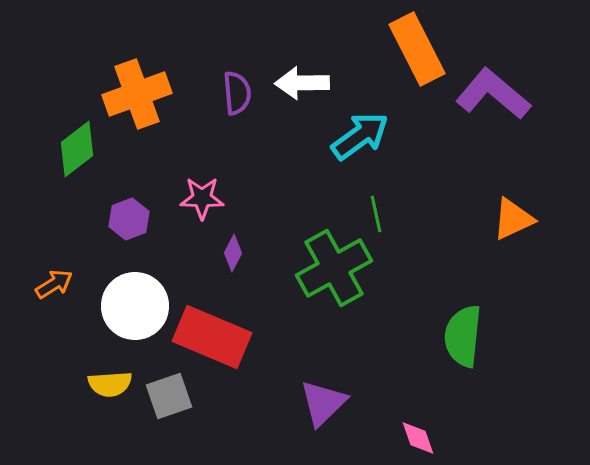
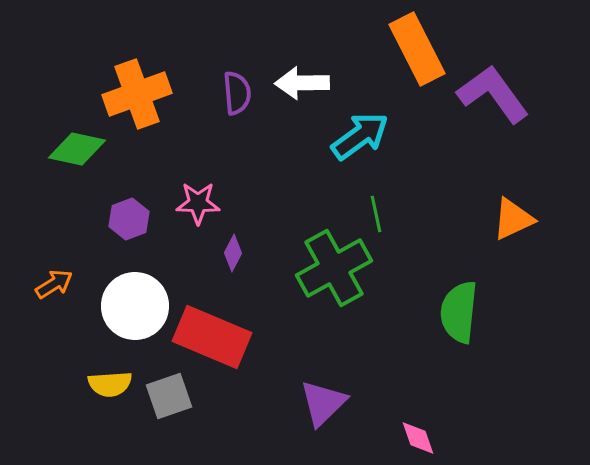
purple L-shape: rotated 14 degrees clockwise
green diamond: rotated 50 degrees clockwise
pink star: moved 4 px left, 5 px down
green semicircle: moved 4 px left, 24 px up
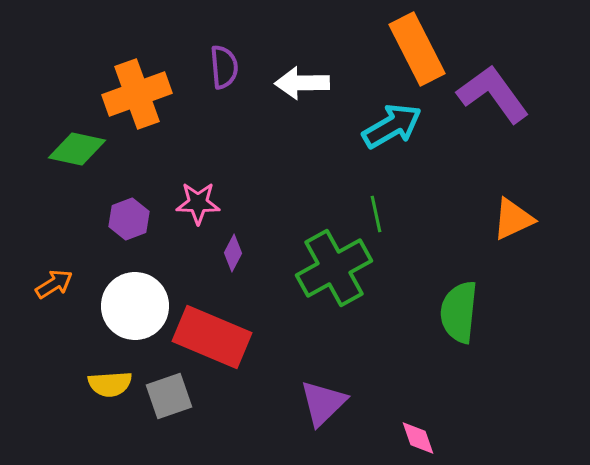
purple semicircle: moved 13 px left, 26 px up
cyan arrow: moved 32 px right, 10 px up; rotated 6 degrees clockwise
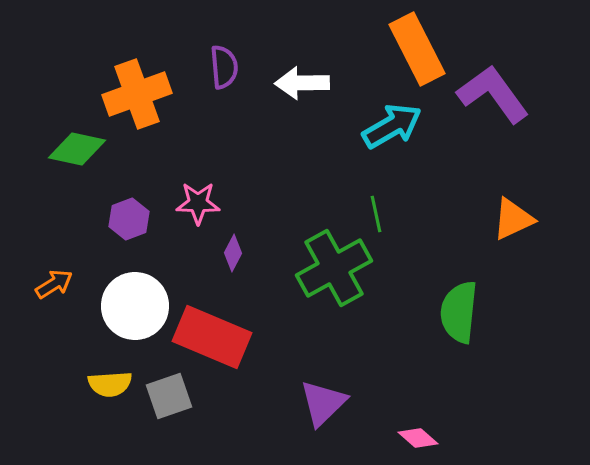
pink diamond: rotated 30 degrees counterclockwise
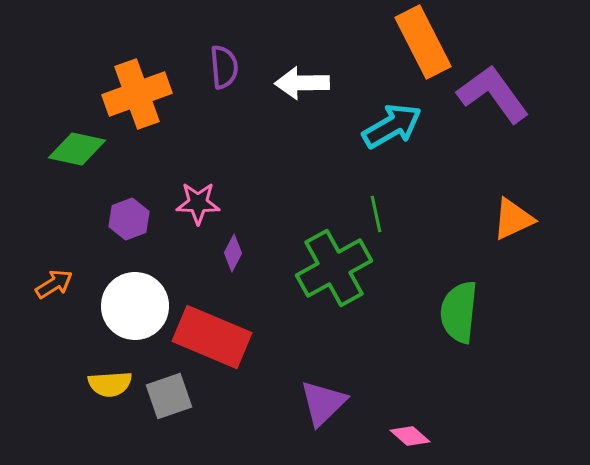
orange rectangle: moved 6 px right, 7 px up
pink diamond: moved 8 px left, 2 px up
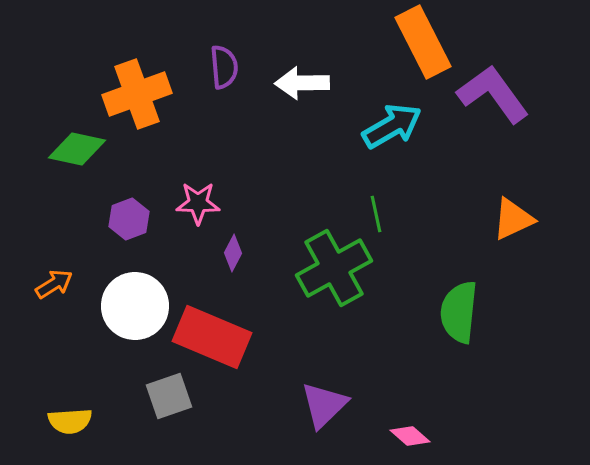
yellow semicircle: moved 40 px left, 37 px down
purple triangle: moved 1 px right, 2 px down
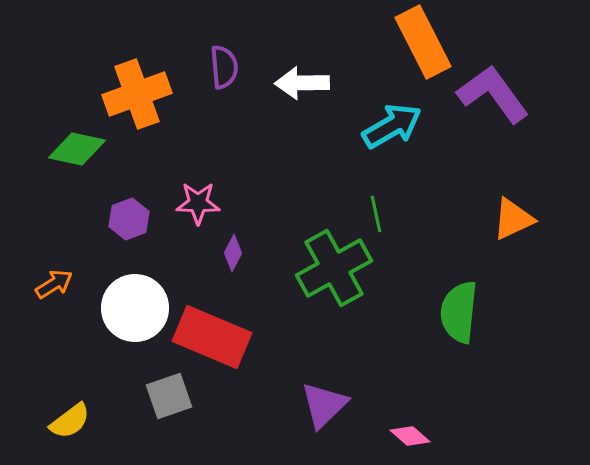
white circle: moved 2 px down
yellow semicircle: rotated 33 degrees counterclockwise
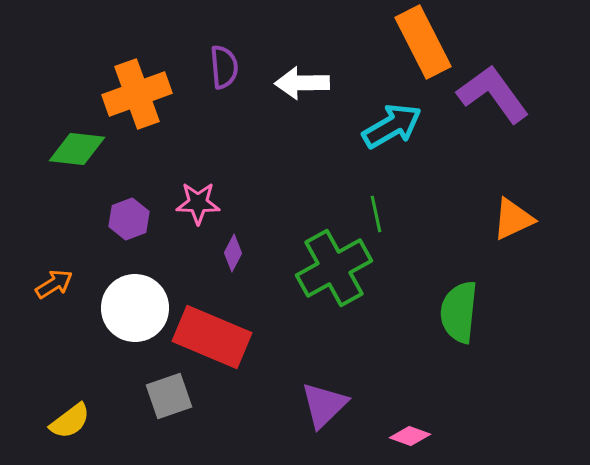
green diamond: rotated 6 degrees counterclockwise
pink diamond: rotated 21 degrees counterclockwise
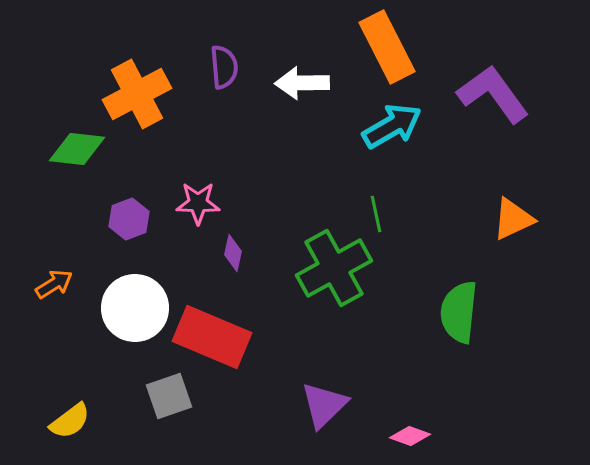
orange rectangle: moved 36 px left, 5 px down
orange cross: rotated 8 degrees counterclockwise
purple diamond: rotated 15 degrees counterclockwise
